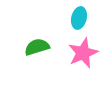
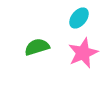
cyan ellipse: rotated 25 degrees clockwise
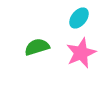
pink star: moved 2 px left
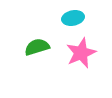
cyan ellipse: moved 6 px left; rotated 40 degrees clockwise
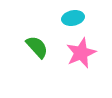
green semicircle: rotated 65 degrees clockwise
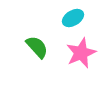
cyan ellipse: rotated 20 degrees counterclockwise
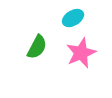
green semicircle: rotated 70 degrees clockwise
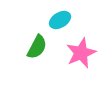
cyan ellipse: moved 13 px left, 2 px down
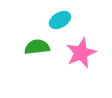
green semicircle: rotated 125 degrees counterclockwise
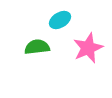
pink star: moved 7 px right, 5 px up
